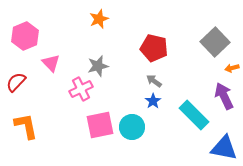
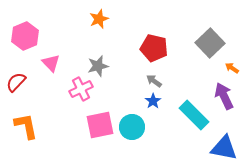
gray square: moved 5 px left, 1 px down
orange arrow: rotated 48 degrees clockwise
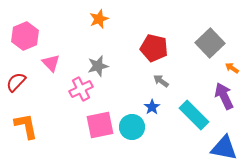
gray arrow: moved 7 px right
blue star: moved 1 px left, 6 px down
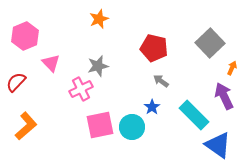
orange arrow: rotated 80 degrees clockwise
orange L-shape: rotated 60 degrees clockwise
blue triangle: moved 6 px left, 3 px up; rotated 24 degrees clockwise
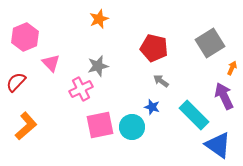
pink hexagon: moved 1 px down
gray square: rotated 12 degrees clockwise
blue star: rotated 21 degrees counterclockwise
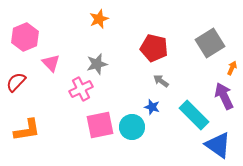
gray star: moved 1 px left, 2 px up
orange L-shape: moved 1 px right, 4 px down; rotated 32 degrees clockwise
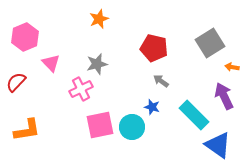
orange arrow: moved 1 px up; rotated 104 degrees counterclockwise
